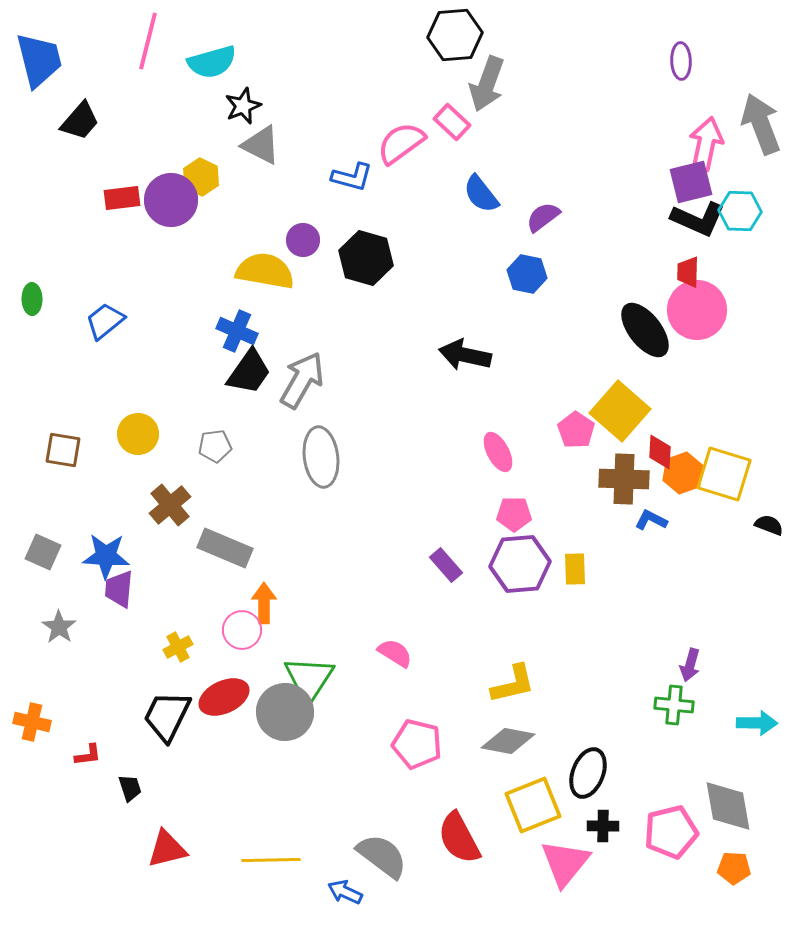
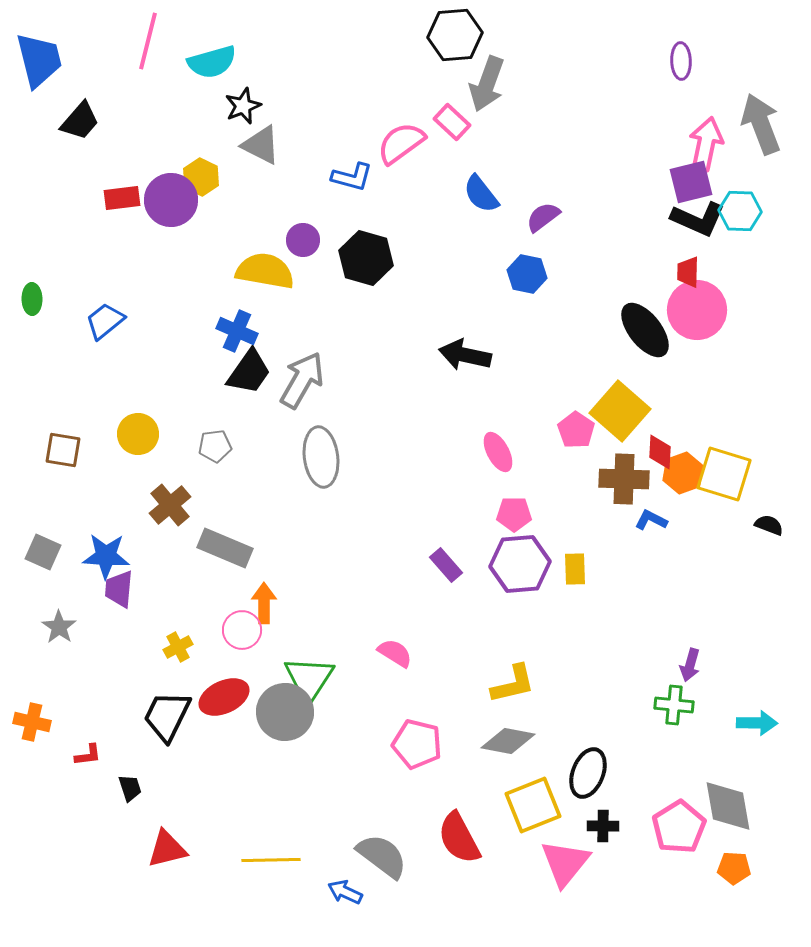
pink pentagon at (671, 832): moved 8 px right, 5 px up; rotated 18 degrees counterclockwise
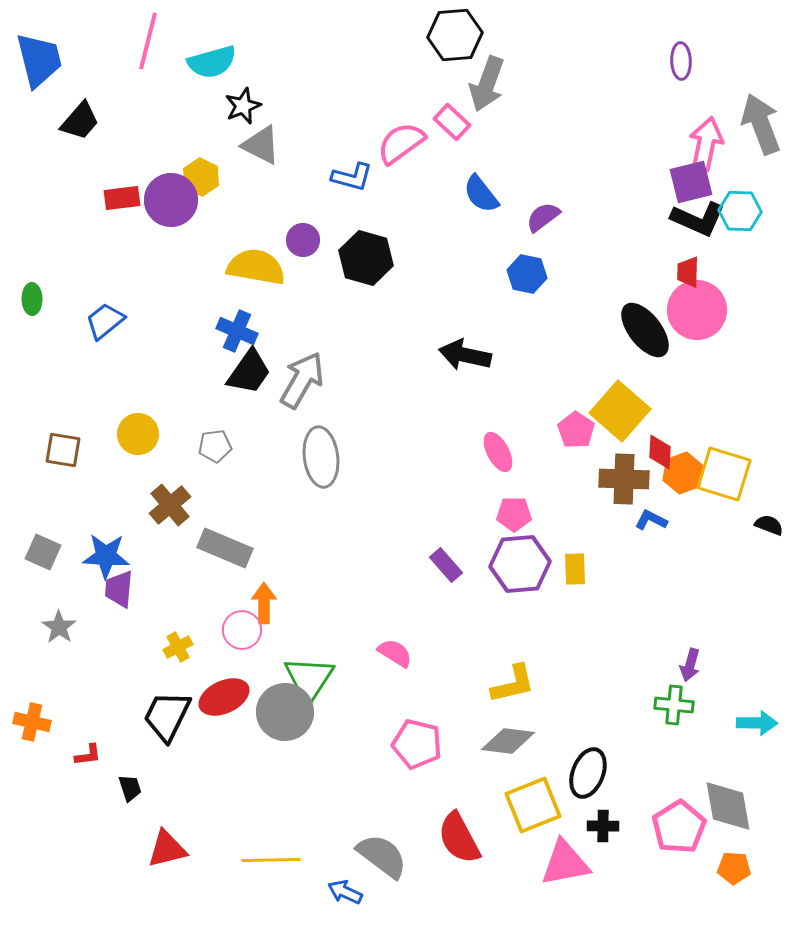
yellow semicircle at (265, 271): moved 9 px left, 4 px up
gray diamond at (508, 741): rotated 4 degrees counterclockwise
pink triangle at (565, 863): rotated 40 degrees clockwise
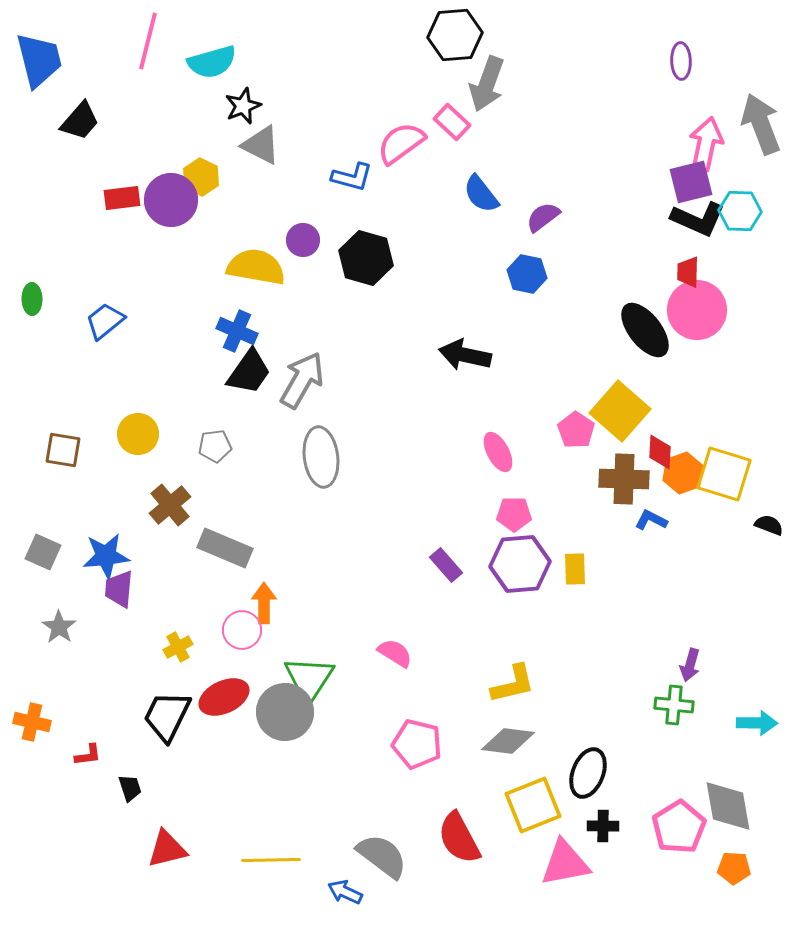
blue star at (106, 556): rotated 9 degrees counterclockwise
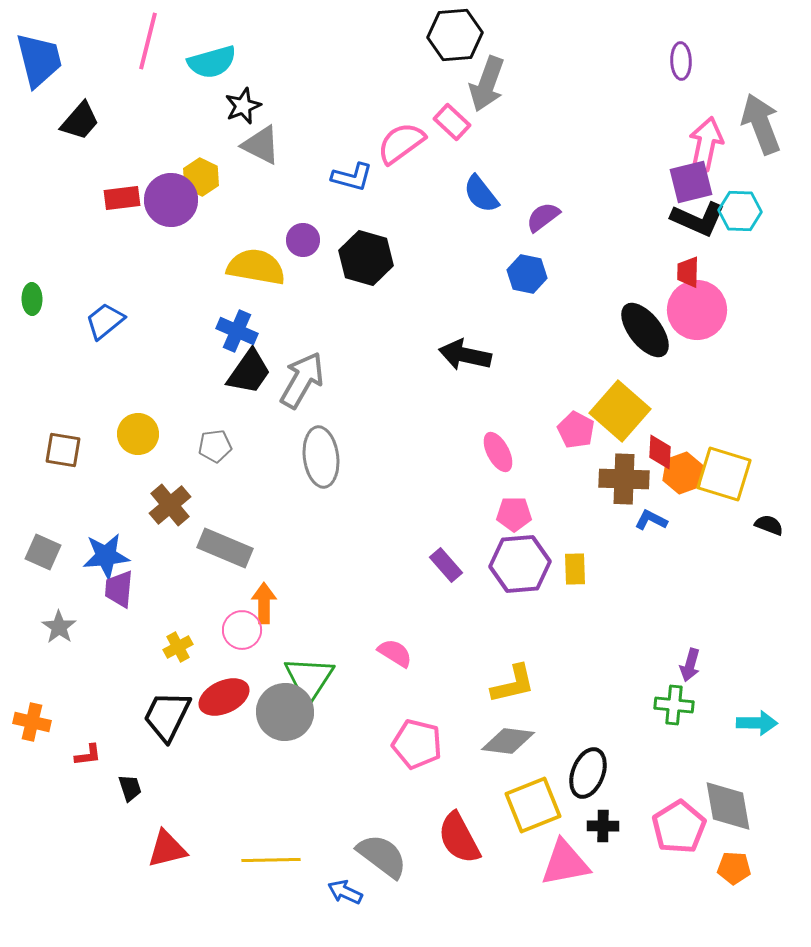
pink pentagon at (576, 430): rotated 6 degrees counterclockwise
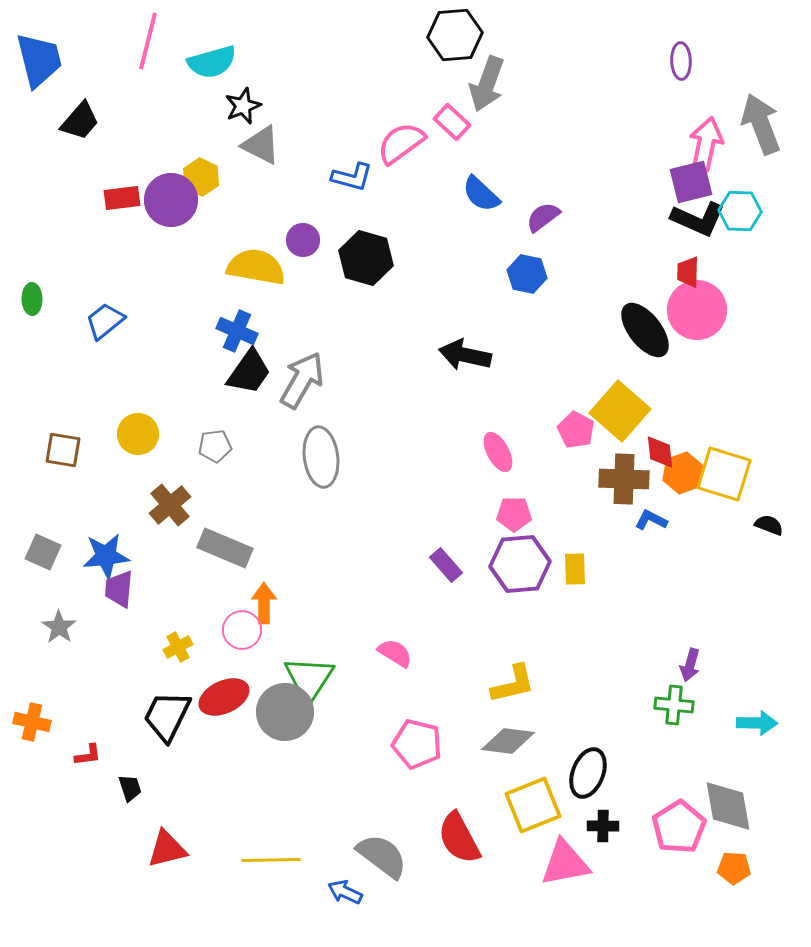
blue semicircle at (481, 194): rotated 9 degrees counterclockwise
red diamond at (660, 452): rotated 9 degrees counterclockwise
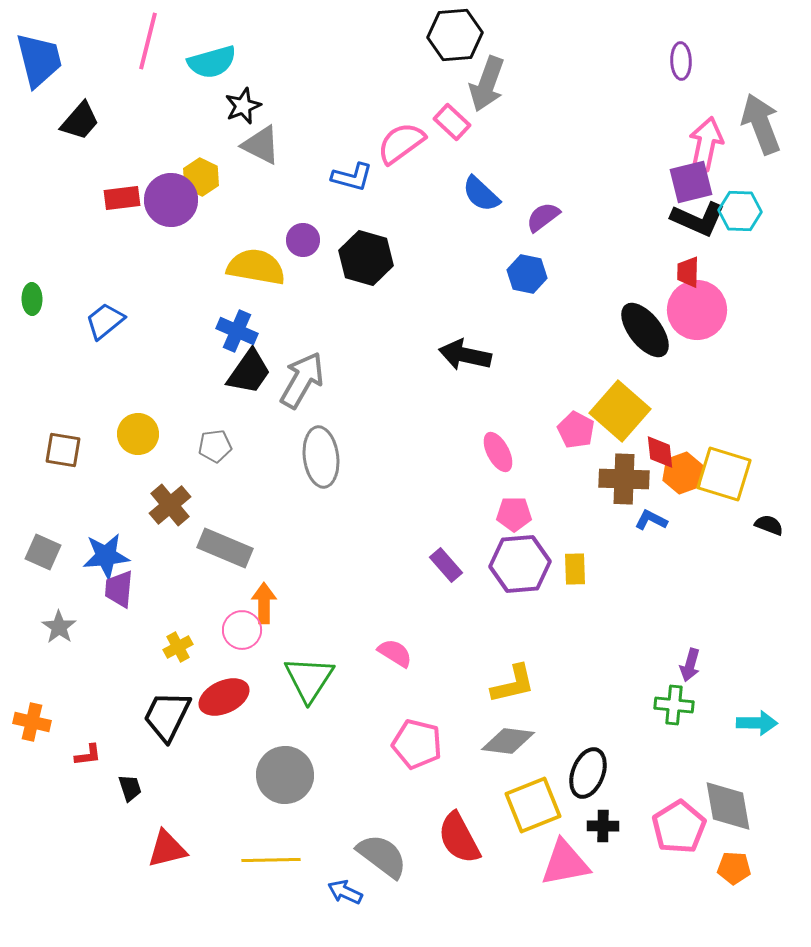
gray circle at (285, 712): moved 63 px down
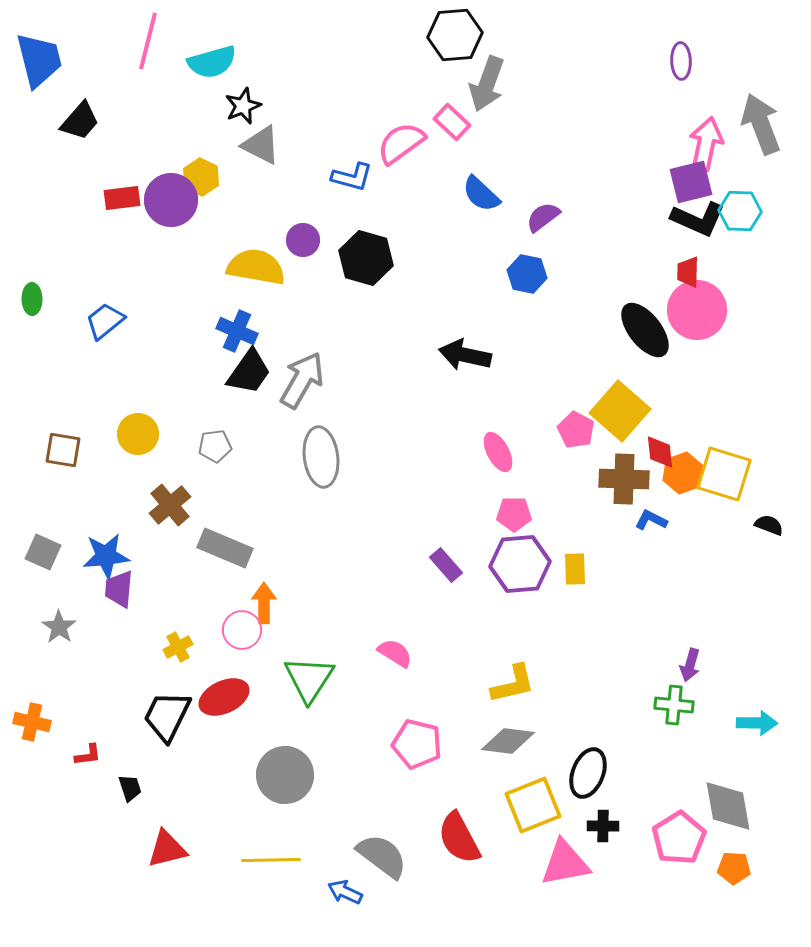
pink pentagon at (679, 827): moved 11 px down
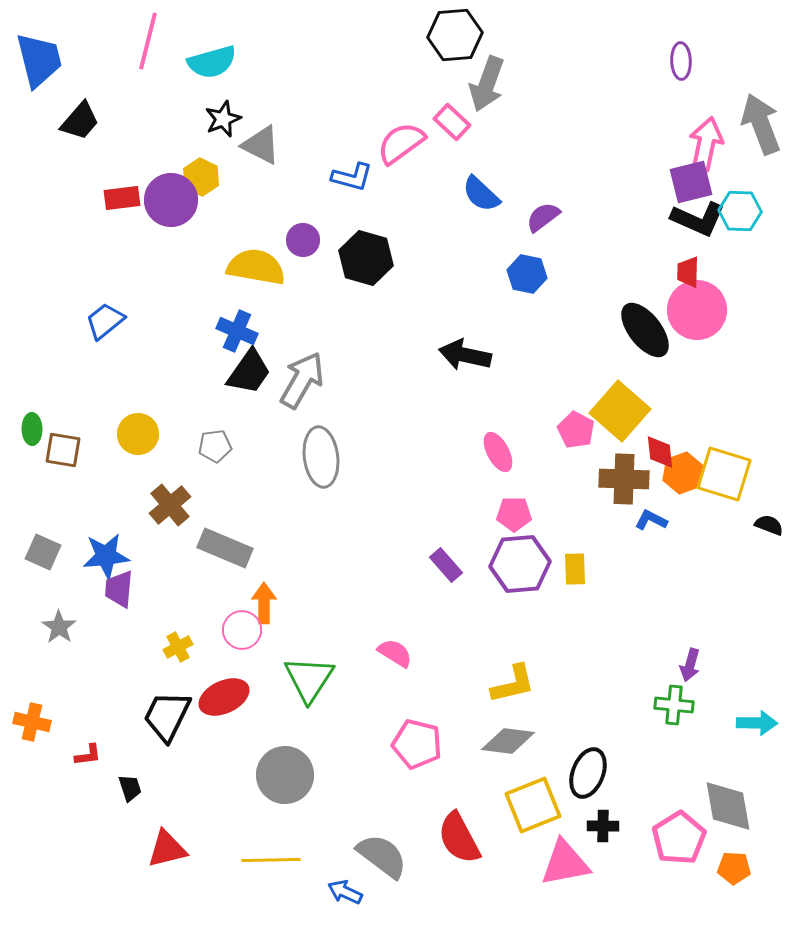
black star at (243, 106): moved 20 px left, 13 px down
green ellipse at (32, 299): moved 130 px down
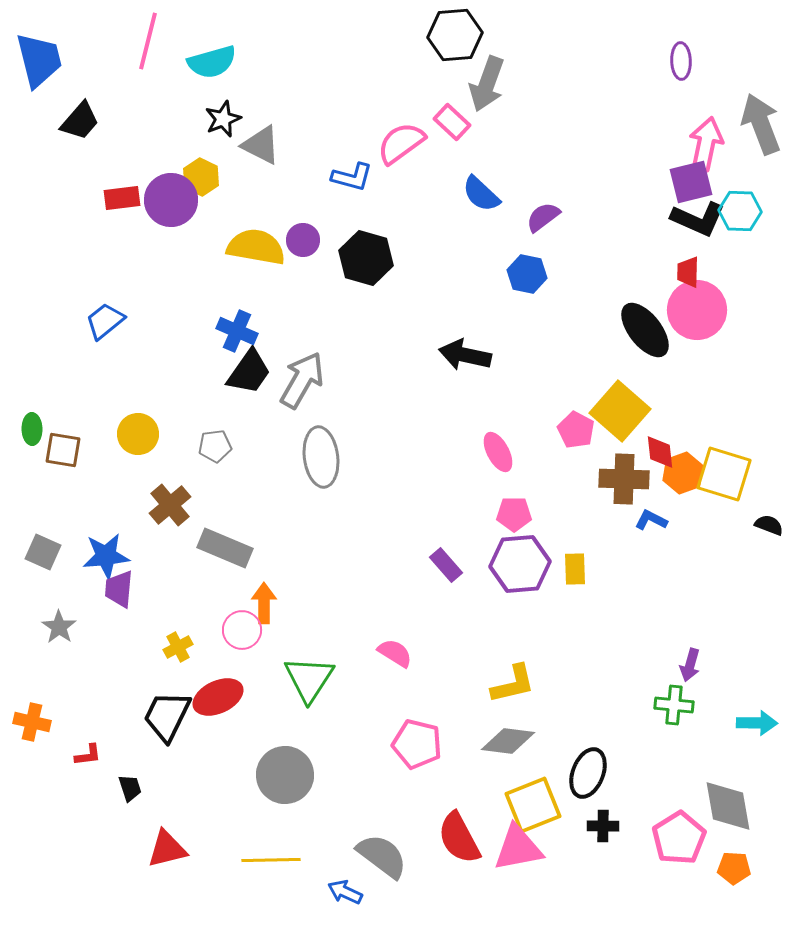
yellow semicircle at (256, 267): moved 20 px up
red ellipse at (224, 697): moved 6 px left
pink triangle at (565, 863): moved 47 px left, 15 px up
